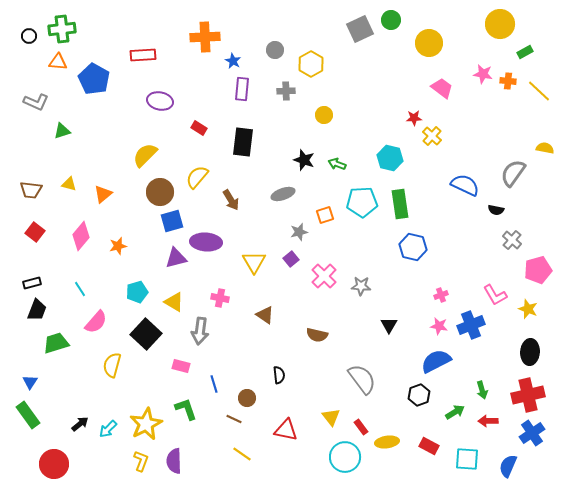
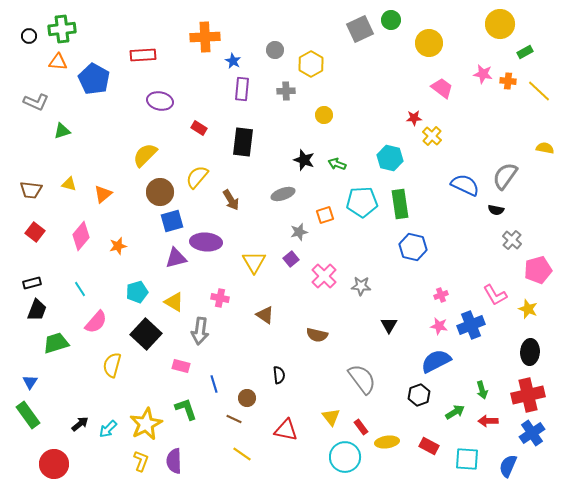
gray semicircle at (513, 173): moved 8 px left, 3 px down
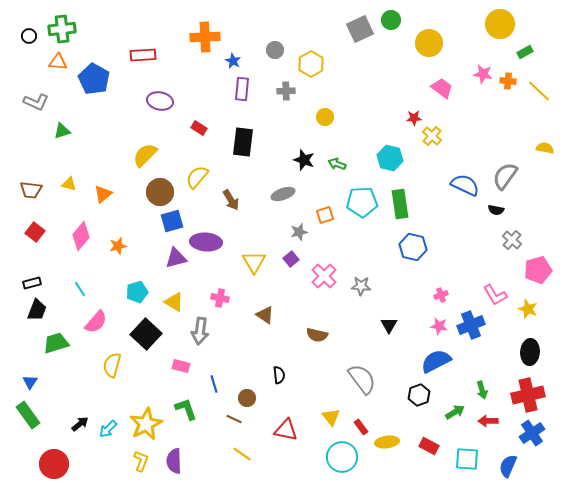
yellow circle at (324, 115): moved 1 px right, 2 px down
cyan circle at (345, 457): moved 3 px left
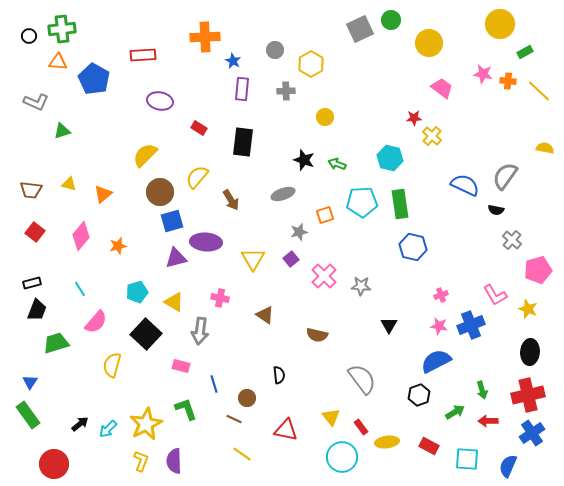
yellow triangle at (254, 262): moved 1 px left, 3 px up
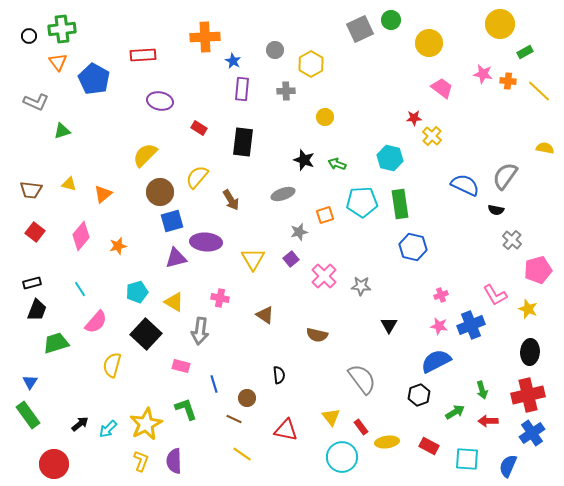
orange triangle at (58, 62): rotated 48 degrees clockwise
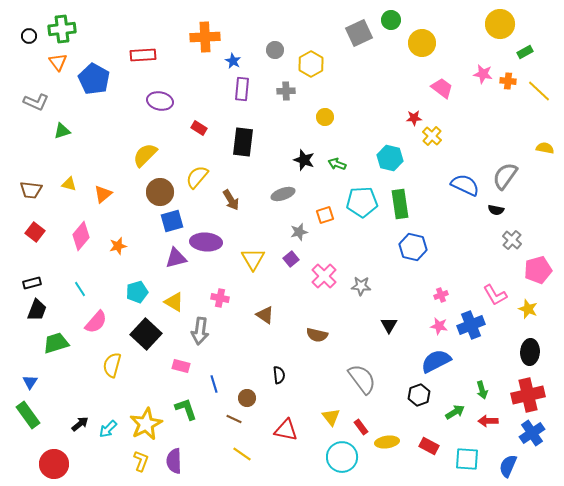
gray square at (360, 29): moved 1 px left, 4 px down
yellow circle at (429, 43): moved 7 px left
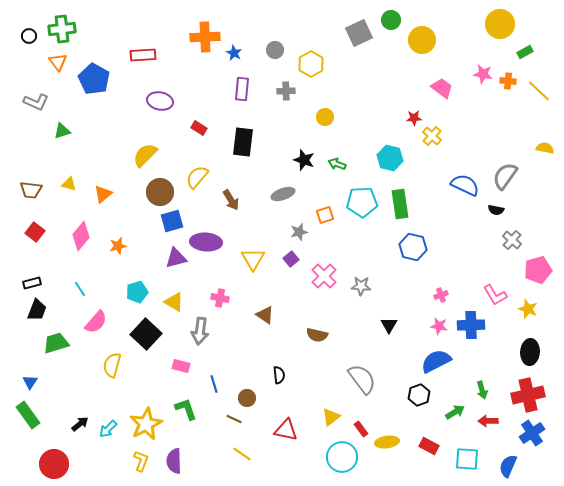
yellow circle at (422, 43): moved 3 px up
blue star at (233, 61): moved 1 px right, 8 px up
blue cross at (471, 325): rotated 20 degrees clockwise
yellow triangle at (331, 417): rotated 30 degrees clockwise
red rectangle at (361, 427): moved 2 px down
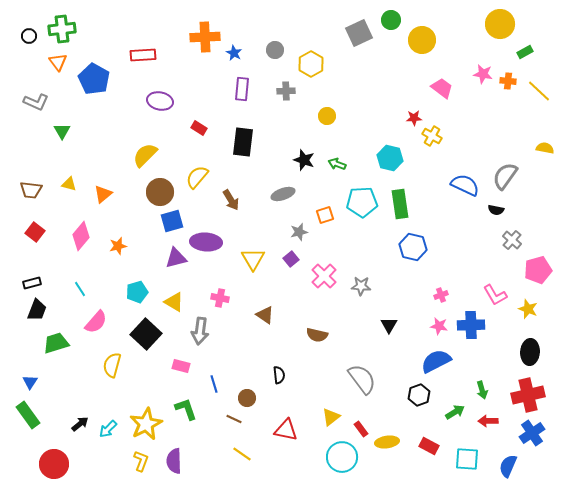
yellow circle at (325, 117): moved 2 px right, 1 px up
green triangle at (62, 131): rotated 42 degrees counterclockwise
yellow cross at (432, 136): rotated 12 degrees counterclockwise
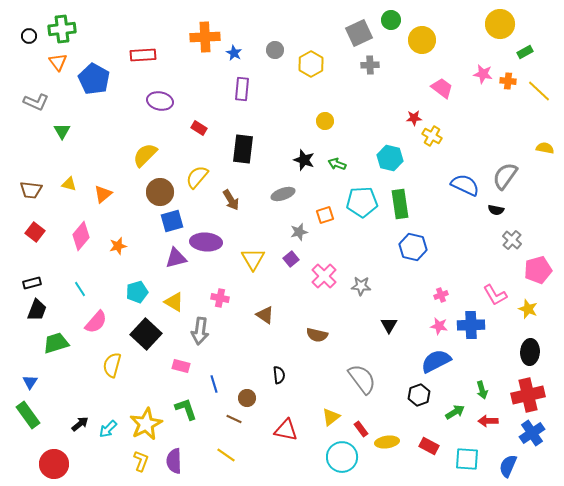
gray cross at (286, 91): moved 84 px right, 26 px up
yellow circle at (327, 116): moved 2 px left, 5 px down
black rectangle at (243, 142): moved 7 px down
yellow line at (242, 454): moved 16 px left, 1 px down
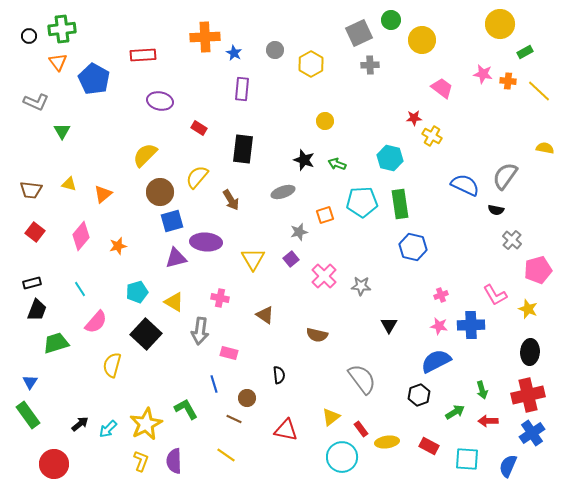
gray ellipse at (283, 194): moved 2 px up
pink rectangle at (181, 366): moved 48 px right, 13 px up
green L-shape at (186, 409): rotated 10 degrees counterclockwise
